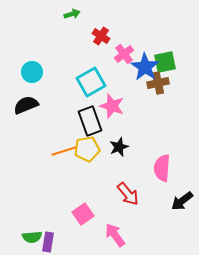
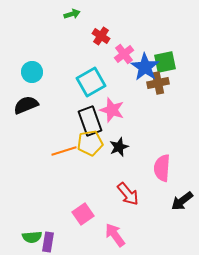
pink star: moved 4 px down
yellow pentagon: moved 3 px right, 6 px up
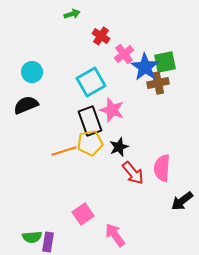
red arrow: moved 5 px right, 21 px up
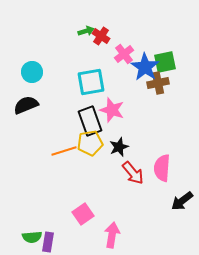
green arrow: moved 14 px right, 17 px down
cyan square: rotated 20 degrees clockwise
pink arrow: moved 3 px left; rotated 45 degrees clockwise
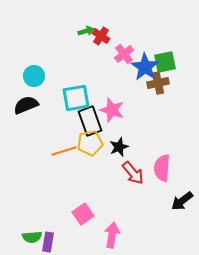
cyan circle: moved 2 px right, 4 px down
cyan square: moved 15 px left, 16 px down
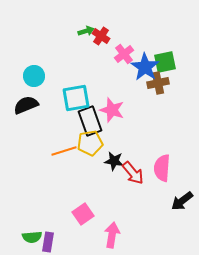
black star: moved 5 px left, 14 px down; rotated 30 degrees clockwise
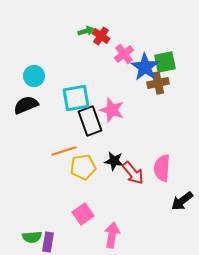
yellow pentagon: moved 7 px left, 24 px down
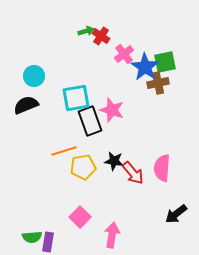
black arrow: moved 6 px left, 13 px down
pink square: moved 3 px left, 3 px down; rotated 10 degrees counterclockwise
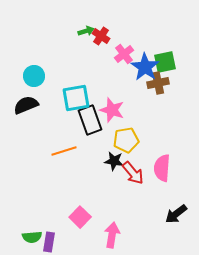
black rectangle: moved 1 px up
yellow pentagon: moved 43 px right, 27 px up
purple rectangle: moved 1 px right
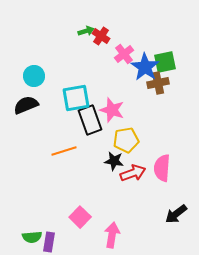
red arrow: rotated 70 degrees counterclockwise
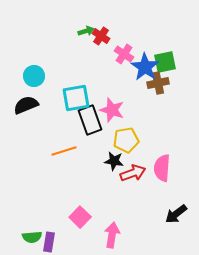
pink cross: rotated 18 degrees counterclockwise
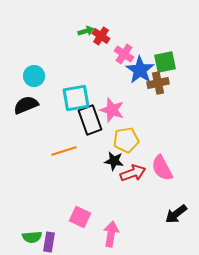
blue star: moved 5 px left, 3 px down
pink semicircle: rotated 32 degrees counterclockwise
pink square: rotated 20 degrees counterclockwise
pink arrow: moved 1 px left, 1 px up
